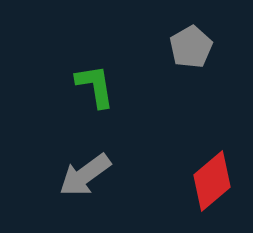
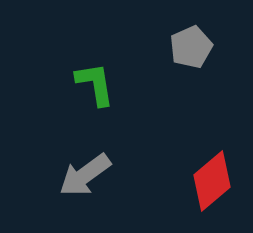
gray pentagon: rotated 6 degrees clockwise
green L-shape: moved 2 px up
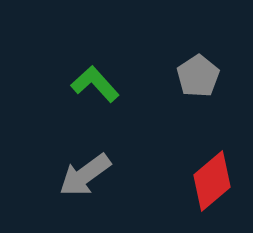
gray pentagon: moved 7 px right, 29 px down; rotated 9 degrees counterclockwise
green L-shape: rotated 33 degrees counterclockwise
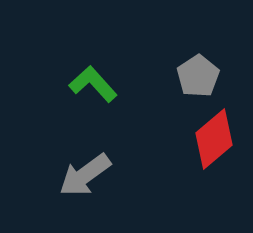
green L-shape: moved 2 px left
red diamond: moved 2 px right, 42 px up
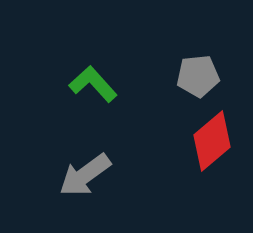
gray pentagon: rotated 27 degrees clockwise
red diamond: moved 2 px left, 2 px down
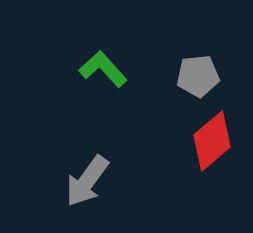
green L-shape: moved 10 px right, 15 px up
gray arrow: moved 2 px right, 6 px down; rotated 18 degrees counterclockwise
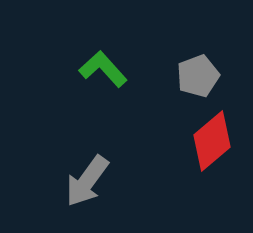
gray pentagon: rotated 15 degrees counterclockwise
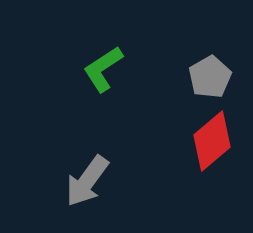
green L-shape: rotated 81 degrees counterclockwise
gray pentagon: moved 12 px right, 1 px down; rotated 9 degrees counterclockwise
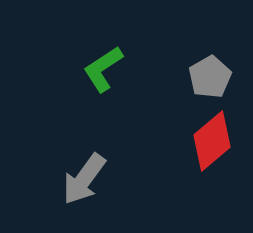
gray arrow: moved 3 px left, 2 px up
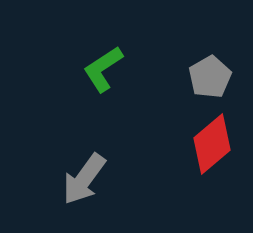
red diamond: moved 3 px down
